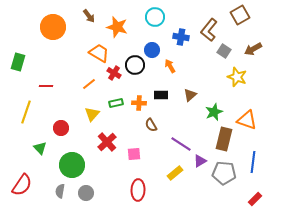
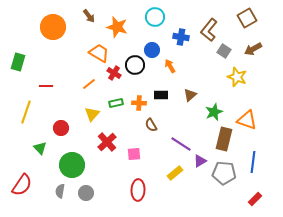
brown square at (240, 15): moved 7 px right, 3 px down
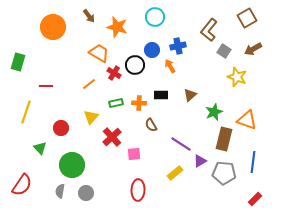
blue cross at (181, 37): moved 3 px left, 9 px down; rotated 21 degrees counterclockwise
yellow triangle at (92, 114): moved 1 px left, 3 px down
red cross at (107, 142): moved 5 px right, 5 px up
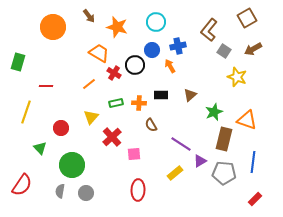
cyan circle at (155, 17): moved 1 px right, 5 px down
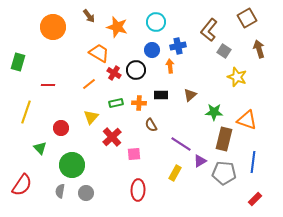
brown arrow at (253, 49): moved 6 px right; rotated 102 degrees clockwise
black circle at (135, 65): moved 1 px right, 5 px down
orange arrow at (170, 66): rotated 24 degrees clockwise
red line at (46, 86): moved 2 px right, 1 px up
green star at (214, 112): rotated 24 degrees clockwise
yellow rectangle at (175, 173): rotated 21 degrees counterclockwise
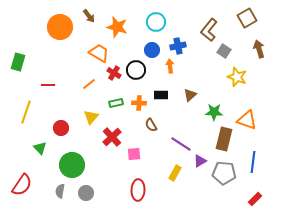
orange circle at (53, 27): moved 7 px right
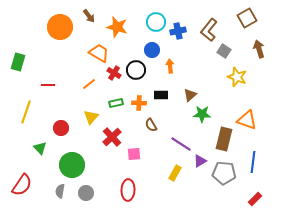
blue cross at (178, 46): moved 15 px up
green star at (214, 112): moved 12 px left, 2 px down
red ellipse at (138, 190): moved 10 px left
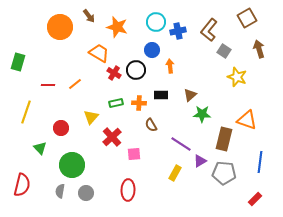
orange line at (89, 84): moved 14 px left
blue line at (253, 162): moved 7 px right
red semicircle at (22, 185): rotated 20 degrees counterclockwise
